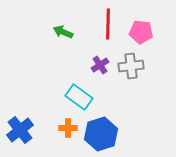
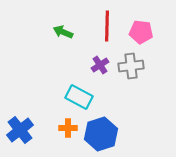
red line: moved 1 px left, 2 px down
cyan rectangle: rotated 8 degrees counterclockwise
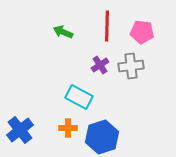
pink pentagon: moved 1 px right
blue hexagon: moved 1 px right, 3 px down
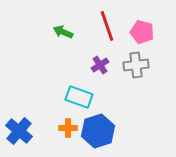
red line: rotated 20 degrees counterclockwise
pink pentagon: rotated 10 degrees clockwise
gray cross: moved 5 px right, 1 px up
cyan rectangle: rotated 8 degrees counterclockwise
blue cross: moved 1 px left, 1 px down; rotated 12 degrees counterclockwise
blue hexagon: moved 4 px left, 6 px up
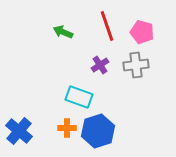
orange cross: moved 1 px left
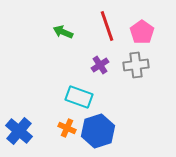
pink pentagon: rotated 20 degrees clockwise
orange cross: rotated 24 degrees clockwise
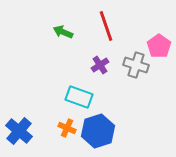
red line: moved 1 px left
pink pentagon: moved 17 px right, 14 px down
gray cross: rotated 25 degrees clockwise
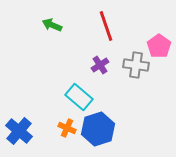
green arrow: moved 11 px left, 7 px up
gray cross: rotated 10 degrees counterclockwise
cyan rectangle: rotated 20 degrees clockwise
blue hexagon: moved 2 px up
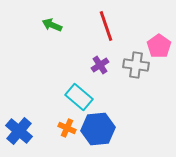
blue hexagon: rotated 12 degrees clockwise
